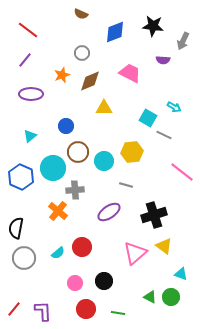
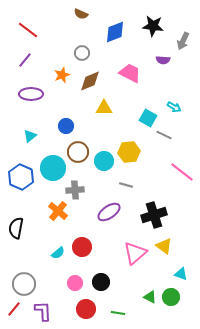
yellow hexagon at (132, 152): moved 3 px left
gray circle at (24, 258): moved 26 px down
black circle at (104, 281): moved 3 px left, 1 px down
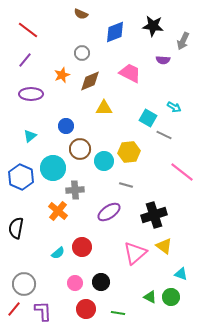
brown circle at (78, 152): moved 2 px right, 3 px up
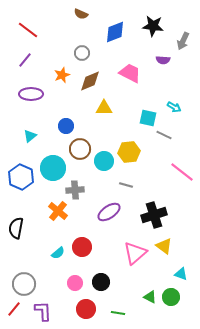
cyan square at (148, 118): rotated 18 degrees counterclockwise
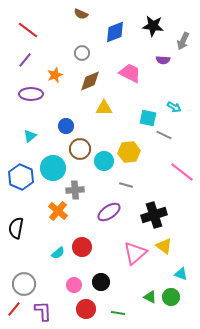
orange star at (62, 75): moved 7 px left
pink circle at (75, 283): moved 1 px left, 2 px down
